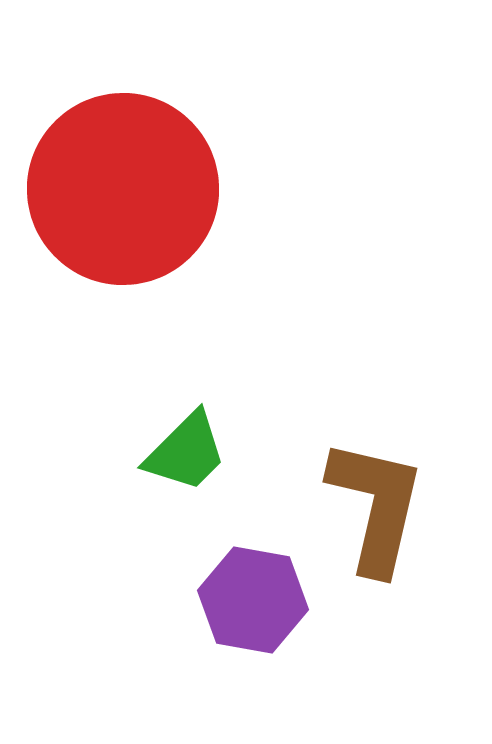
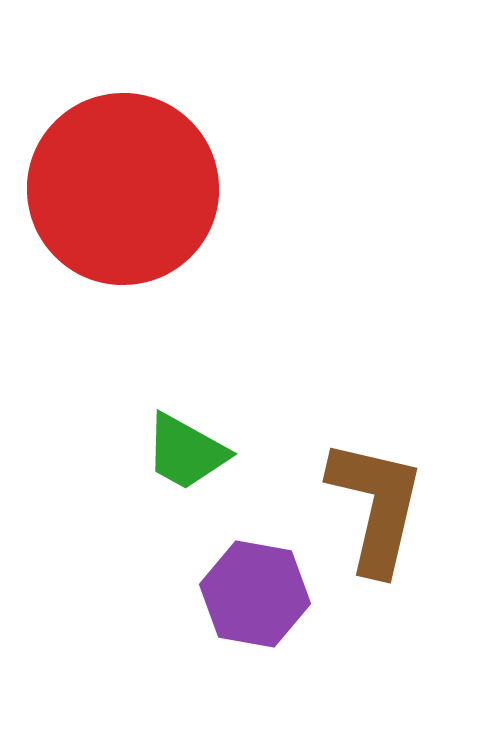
green trapezoid: rotated 74 degrees clockwise
purple hexagon: moved 2 px right, 6 px up
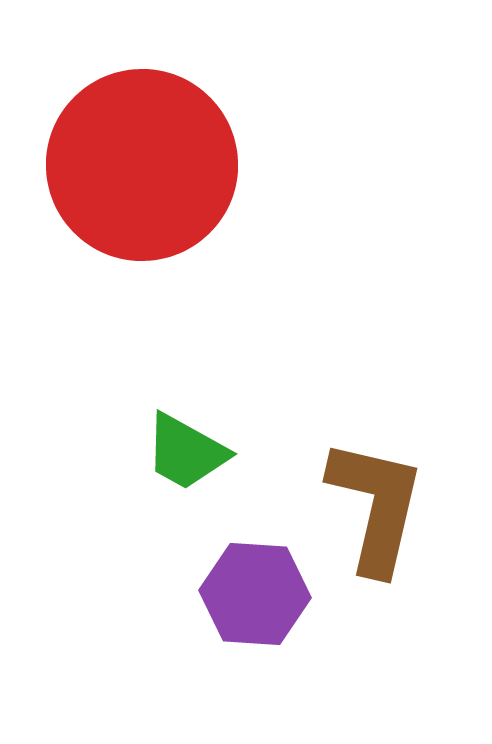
red circle: moved 19 px right, 24 px up
purple hexagon: rotated 6 degrees counterclockwise
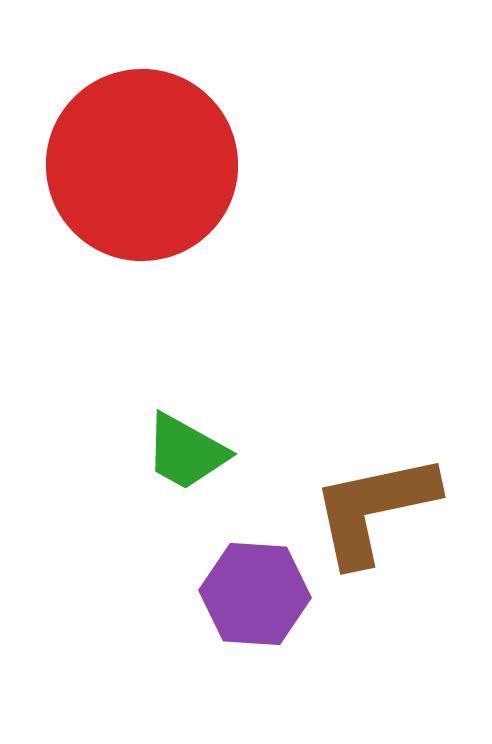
brown L-shape: moved 2 px left, 3 px down; rotated 115 degrees counterclockwise
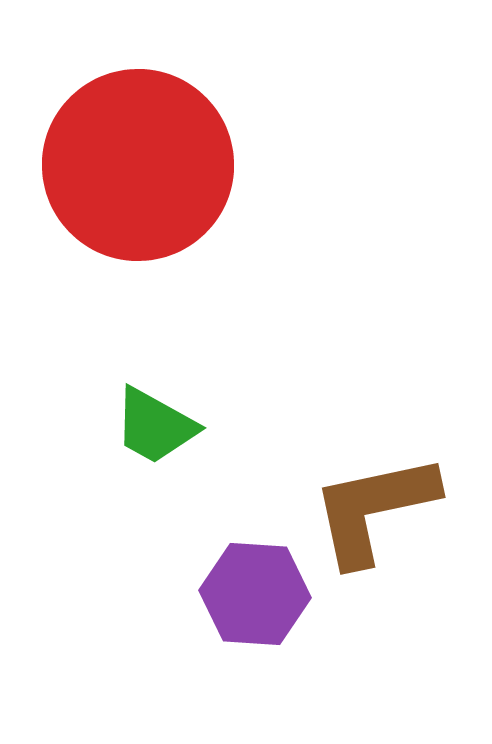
red circle: moved 4 px left
green trapezoid: moved 31 px left, 26 px up
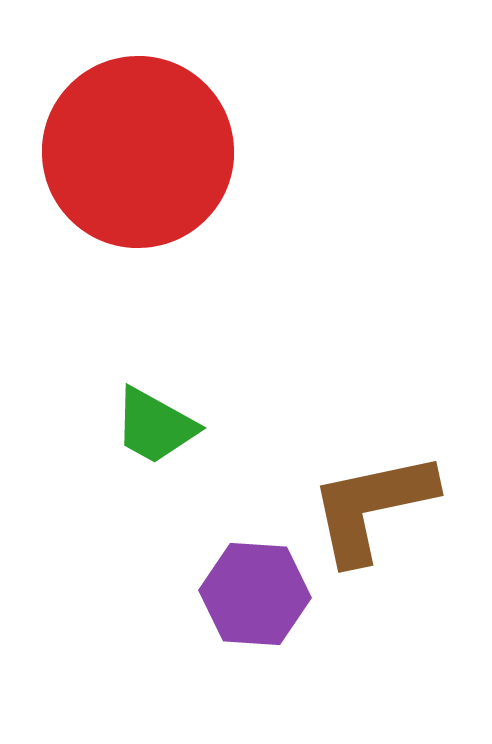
red circle: moved 13 px up
brown L-shape: moved 2 px left, 2 px up
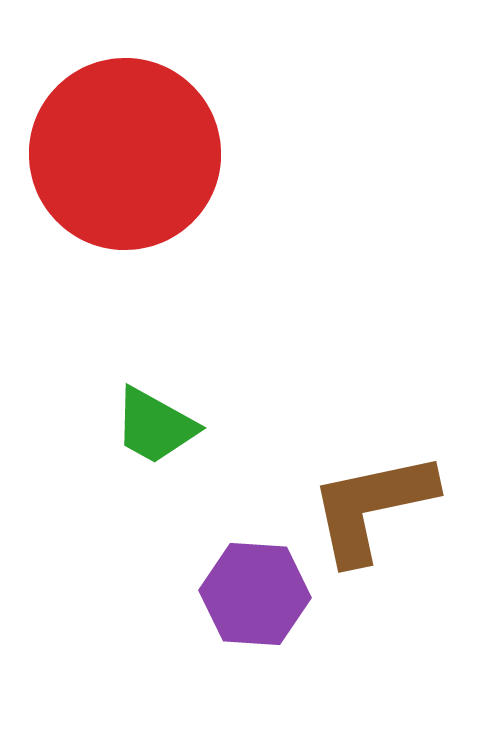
red circle: moved 13 px left, 2 px down
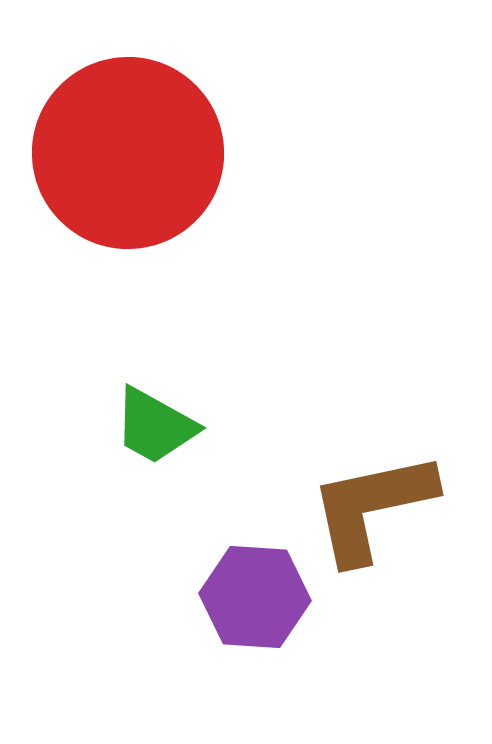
red circle: moved 3 px right, 1 px up
purple hexagon: moved 3 px down
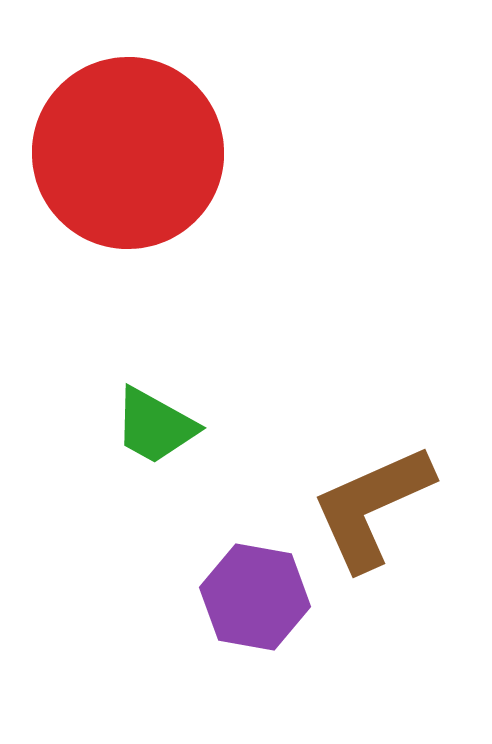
brown L-shape: rotated 12 degrees counterclockwise
purple hexagon: rotated 6 degrees clockwise
